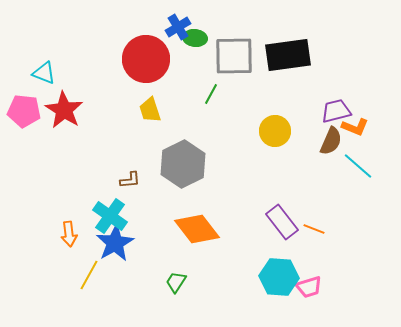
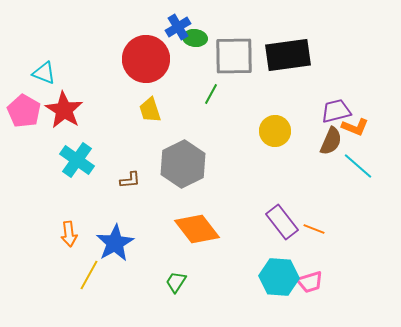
pink pentagon: rotated 24 degrees clockwise
cyan cross: moved 33 px left, 56 px up
pink trapezoid: moved 1 px right, 5 px up
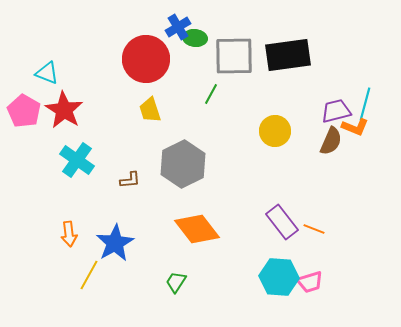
cyan triangle: moved 3 px right
cyan line: moved 7 px right, 62 px up; rotated 64 degrees clockwise
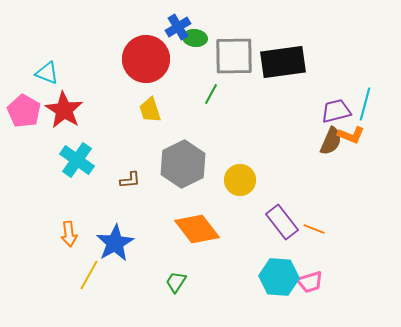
black rectangle: moved 5 px left, 7 px down
orange L-shape: moved 4 px left, 8 px down
yellow circle: moved 35 px left, 49 px down
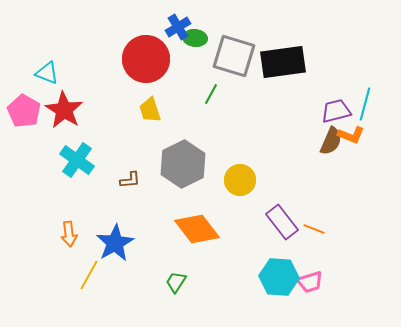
gray square: rotated 18 degrees clockwise
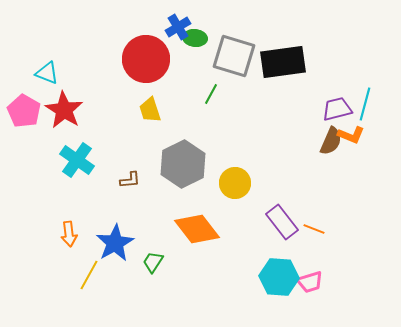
purple trapezoid: moved 1 px right, 2 px up
yellow circle: moved 5 px left, 3 px down
green trapezoid: moved 23 px left, 20 px up
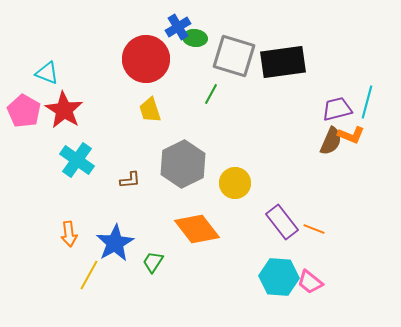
cyan line: moved 2 px right, 2 px up
pink trapezoid: rotated 56 degrees clockwise
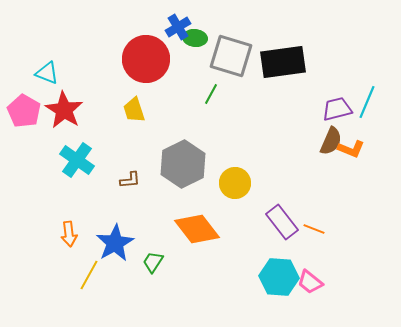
gray square: moved 3 px left
cyan line: rotated 8 degrees clockwise
yellow trapezoid: moved 16 px left
orange L-shape: moved 14 px down
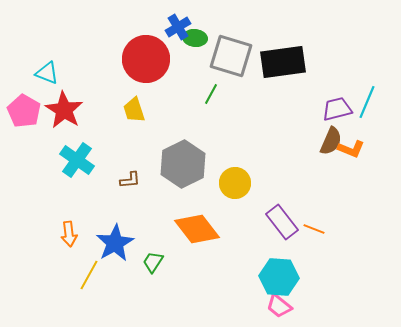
pink trapezoid: moved 31 px left, 24 px down
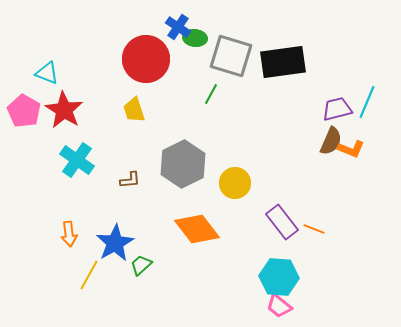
blue cross: rotated 25 degrees counterclockwise
green trapezoid: moved 12 px left, 3 px down; rotated 15 degrees clockwise
